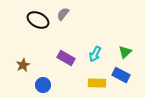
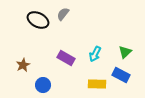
yellow rectangle: moved 1 px down
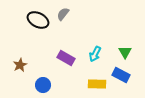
green triangle: rotated 16 degrees counterclockwise
brown star: moved 3 px left
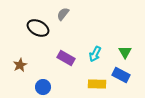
black ellipse: moved 8 px down
blue circle: moved 2 px down
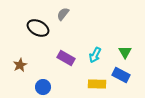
cyan arrow: moved 1 px down
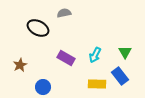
gray semicircle: moved 1 px right, 1 px up; rotated 40 degrees clockwise
blue rectangle: moved 1 px left, 1 px down; rotated 24 degrees clockwise
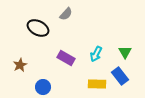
gray semicircle: moved 2 px right, 1 px down; rotated 144 degrees clockwise
cyan arrow: moved 1 px right, 1 px up
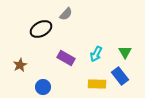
black ellipse: moved 3 px right, 1 px down; rotated 55 degrees counterclockwise
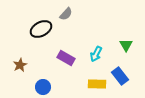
green triangle: moved 1 px right, 7 px up
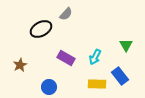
cyan arrow: moved 1 px left, 3 px down
blue circle: moved 6 px right
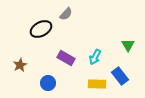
green triangle: moved 2 px right
blue circle: moved 1 px left, 4 px up
